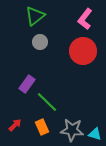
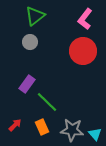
gray circle: moved 10 px left
cyan triangle: rotated 32 degrees clockwise
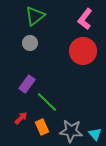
gray circle: moved 1 px down
red arrow: moved 6 px right, 7 px up
gray star: moved 1 px left, 1 px down
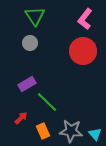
green triangle: rotated 25 degrees counterclockwise
purple rectangle: rotated 24 degrees clockwise
orange rectangle: moved 1 px right, 4 px down
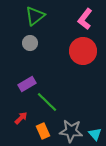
green triangle: rotated 25 degrees clockwise
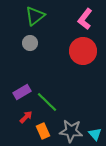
purple rectangle: moved 5 px left, 8 px down
red arrow: moved 5 px right, 1 px up
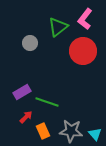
green triangle: moved 23 px right, 11 px down
green line: rotated 25 degrees counterclockwise
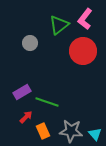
green triangle: moved 1 px right, 2 px up
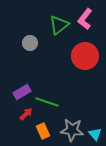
red circle: moved 2 px right, 5 px down
red arrow: moved 3 px up
gray star: moved 1 px right, 1 px up
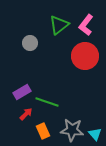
pink L-shape: moved 1 px right, 6 px down
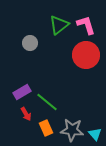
pink L-shape: rotated 125 degrees clockwise
red circle: moved 1 px right, 1 px up
green line: rotated 20 degrees clockwise
red arrow: rotated 104 degrees clockwise
orange rectangle: moved 3 px right, 3 px up
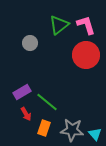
orange rectangle: moved 2 px left; rotated 42 degrees clockwise
